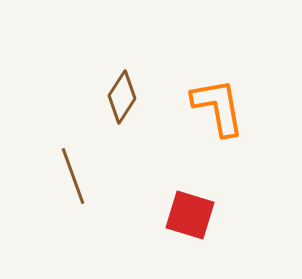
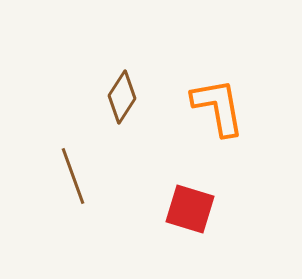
red square: moved 6 px up
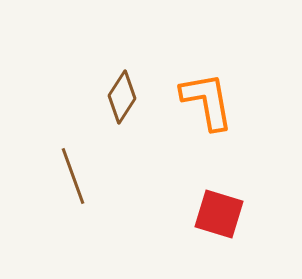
orange L-shape: moved 11 px left, 6 px up
red square: moved 29 px right, 5 px down
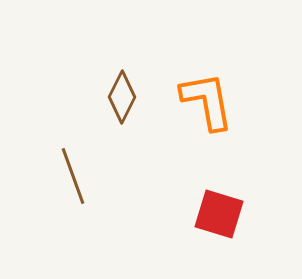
brown diamond: rotated 6 degrees counterclockwise
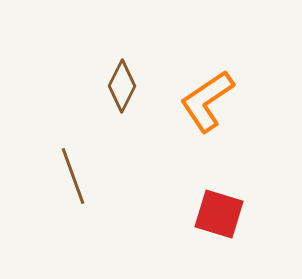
brown diamond: moved 11 px up
orange L-shape: rotated 114 degrees counterclockwise
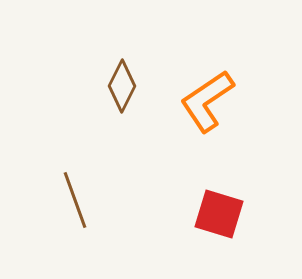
brown line: moved 2 px right, 24 px down
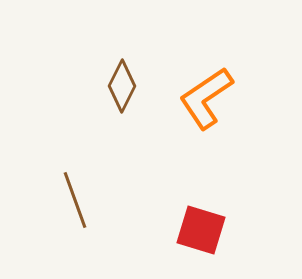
orange L-shape: moved 1 px left, 3 px up
red square: moved 18 px left, 16 px down
